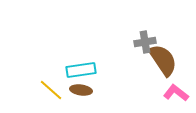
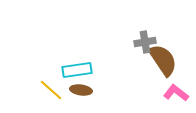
cyan rectangle: moved 4 px left
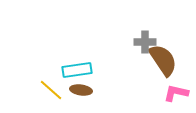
gray cross: rotated 10 degrees clockwise
pink L-shape: rotated 25 degrees counterclockwise
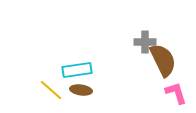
brown semicircle: rotated 8 degrees clockwise
pink L-shape: rotated 60 degrees clockwise
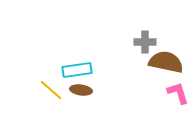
brown semicircle: moved 3 px right, 2 px down; rotated 52 degrees counterclockwise
pink L-shape: moved 2 px right
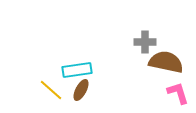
brown ellipse: rotated 70 degrees counterclockwise
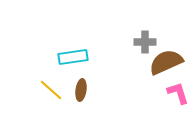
brown semicircle: rotated 36 degrees counterclockwise
cyan rectangle: moved 4 px left, 13 px up
brown ellipse: rotated 20 degrees counterclockwise
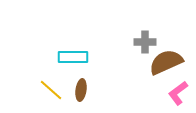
cyan rectangle: rotated 8 degrees clockwise
pink L-shape: rotated 110 degrees counterclockwise
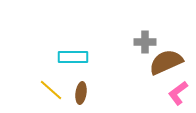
brown ellipse: moved 3 px down
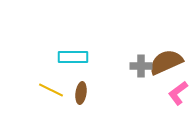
gray cross: moved 4 px left, 24 px down
yellow line: rotated 15 degrees counterclockwise
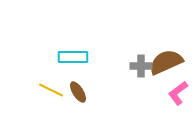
brown ellipse: moved 3 px left, 1 px up; rotated 40 degrees counterclockwise
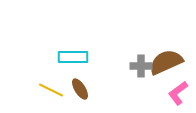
brown ellipse: moved 2 px right, 3 px up
